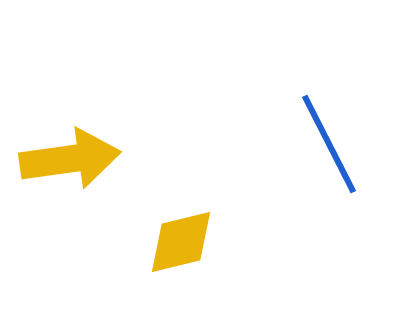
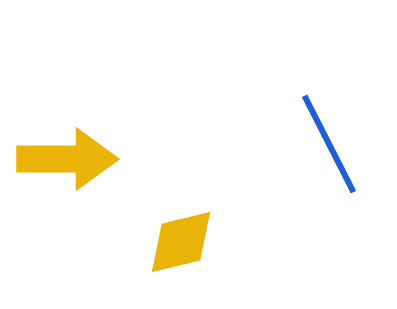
yellow arrow: moved 3 px left; rotated 8 degrees clockwise
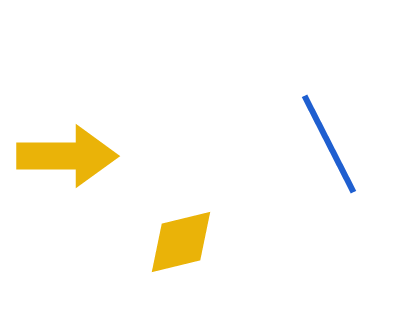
yellow arrow: moved 3 px up
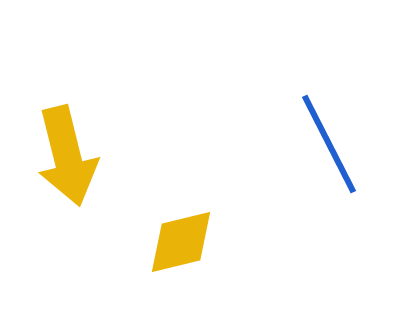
yellow arrow: rotated 76 degrees clockwise
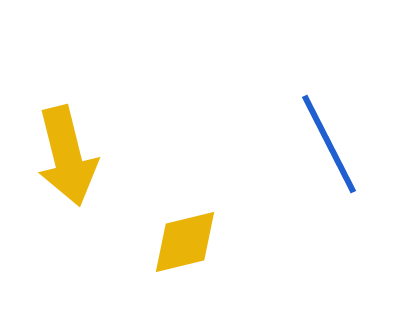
yellow diamond: moved 4 px right
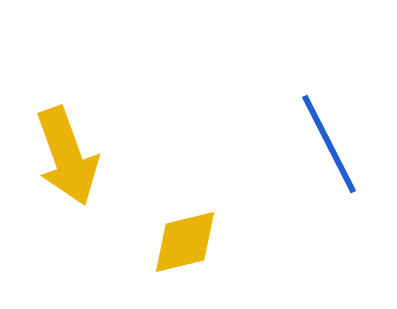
yellow arrow: rotated 6 degrees counterclockwise
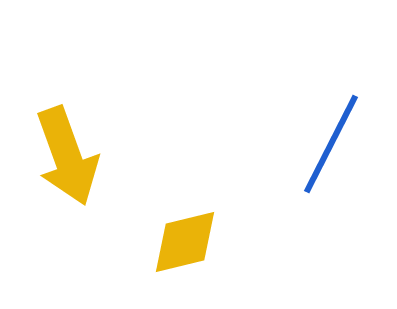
blue line: moved 2 px right; rotated 54 degrees clockwise
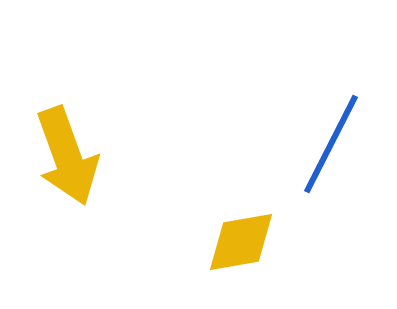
yellow diamond: moved 56 px right; rotated 4 degrees clockwise
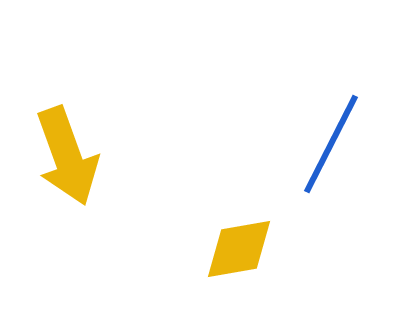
yellow diamond: moved 2 px left, 7 px down
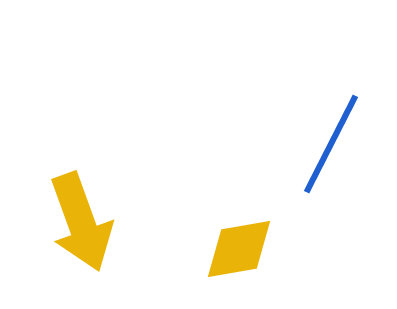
yellow arrow: moved 14 px right, 66 px down
